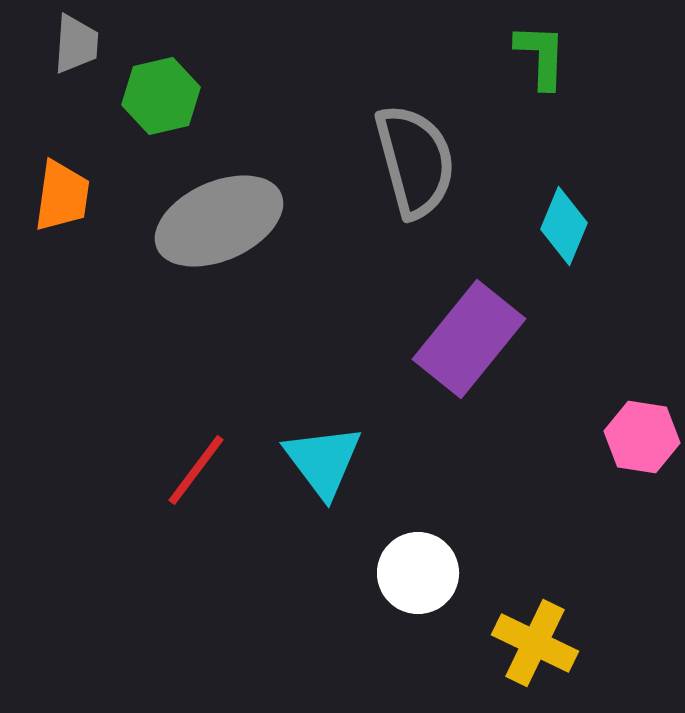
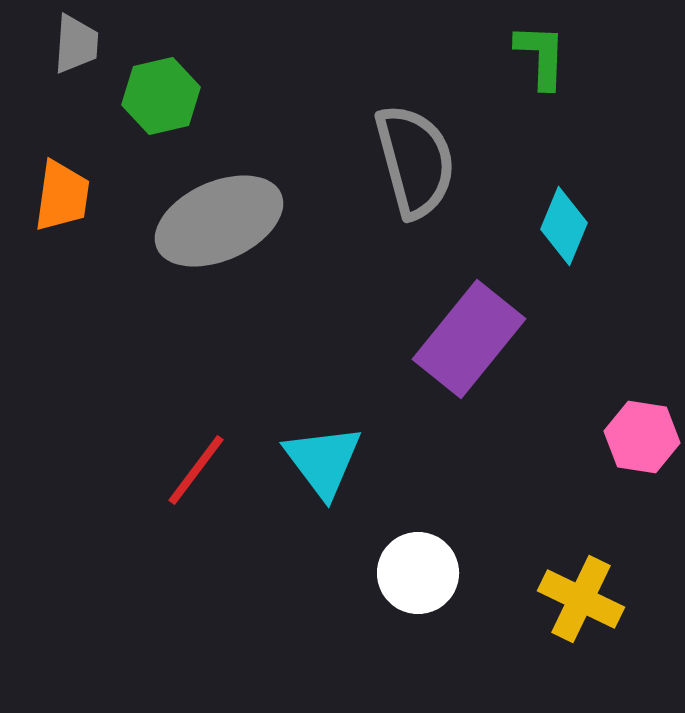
yellow cross: moved 46 px right, 44 px up
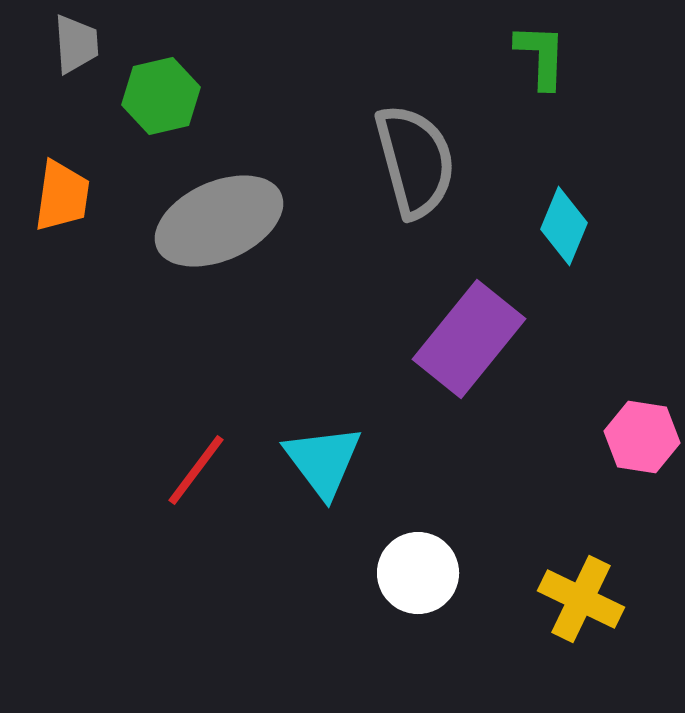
gray trapezoid: rotated 8 degrees counterclockwise
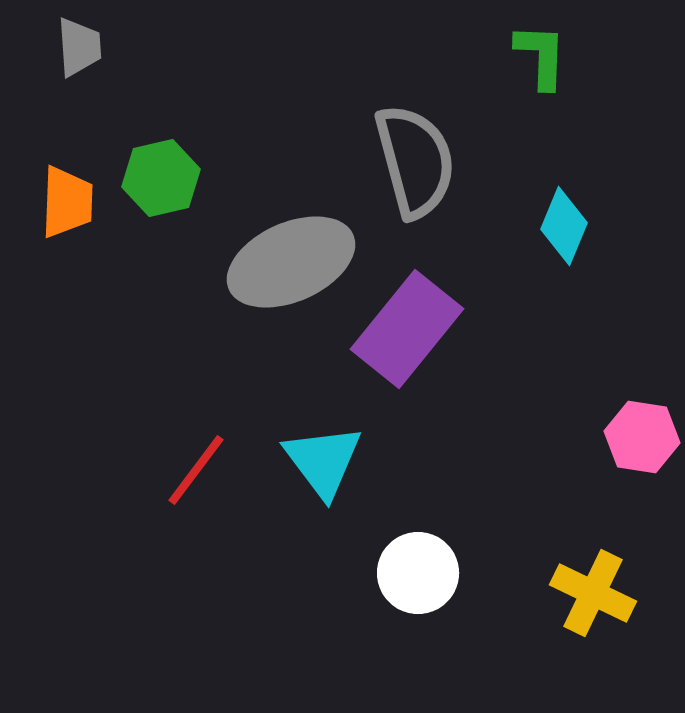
gray trapezoid: moved 3 px right, 3 px down
green hexagon: moved 82 px down
orange trapezoid: moved 5 px right, 6 px down; rotated 6 degrees counterclockwise
gray ellipse: moved 72 px right, 41 px down
purple rectangle: moved 62 px left, 10 px up
yellow cross: moved 12 px right, 6 px up
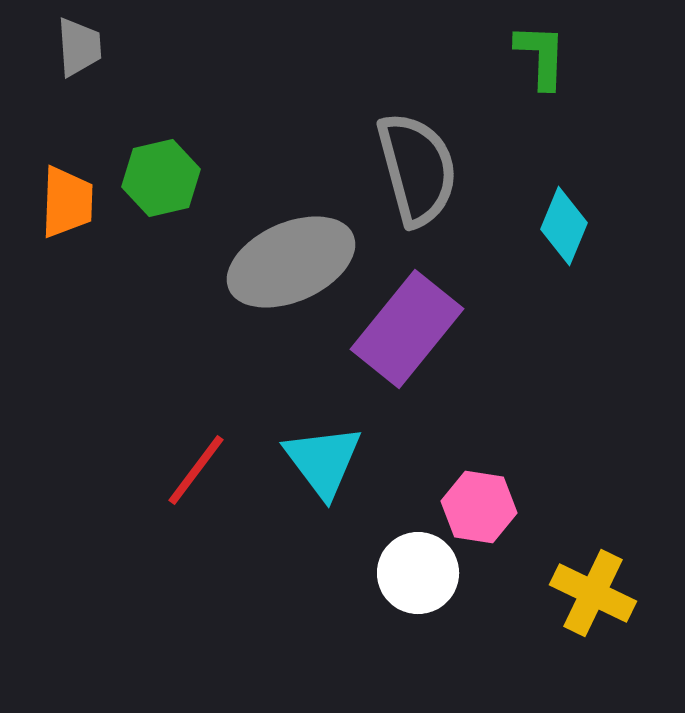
gray semicircle: moved 2 px right, 8 px down
pink hexagon: moved 163 px left, 70 px down
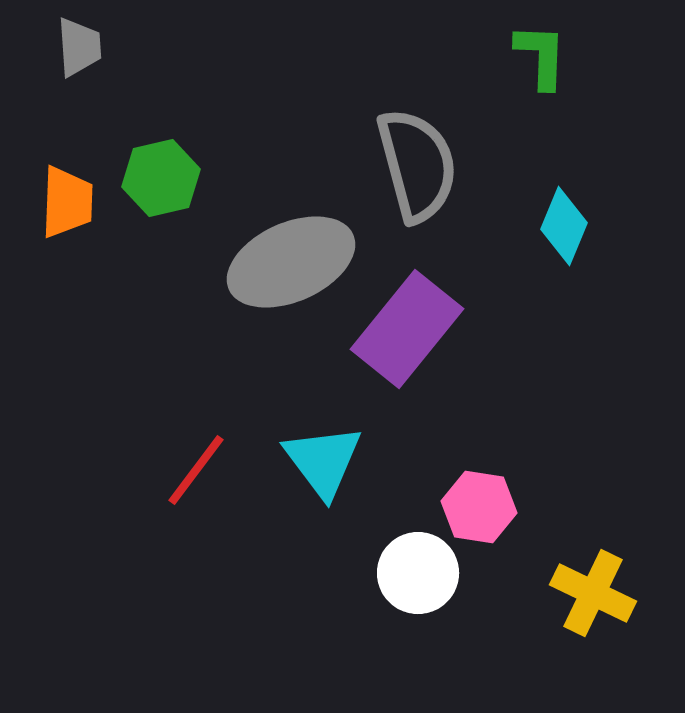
gray semicircle: moved 4 px up
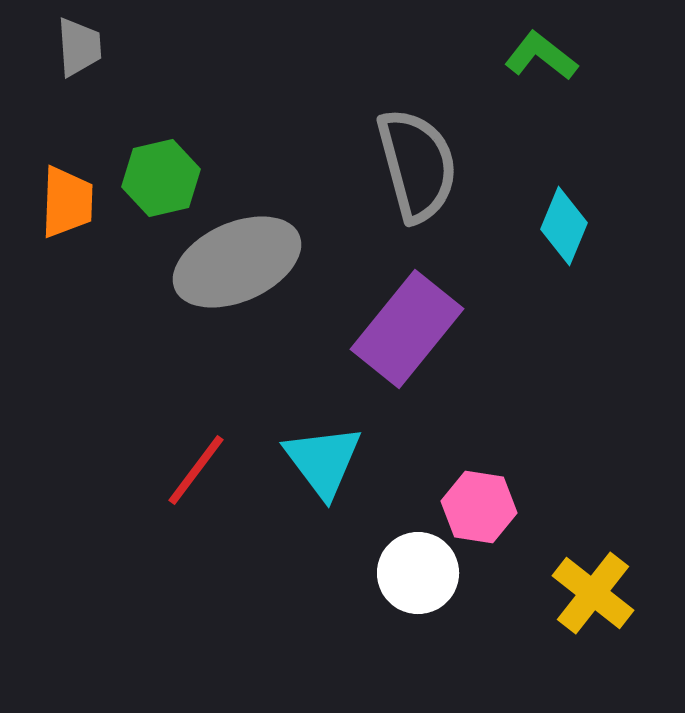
green L-shape: rotated 54 degrees counterclockwise
gray ellipse: moved 54 px left
yellow cross: rotated 12 degrees clockwise
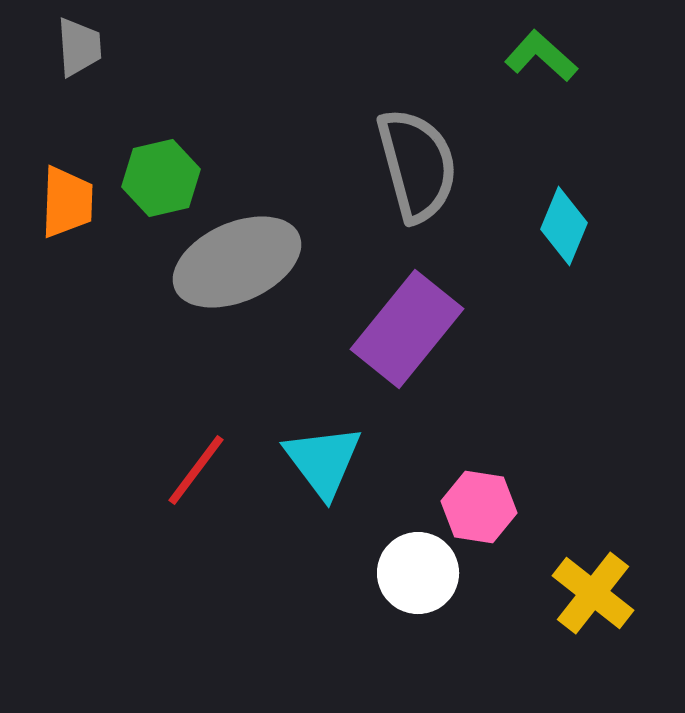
green L-shape: rotated 4 degrees clockwise
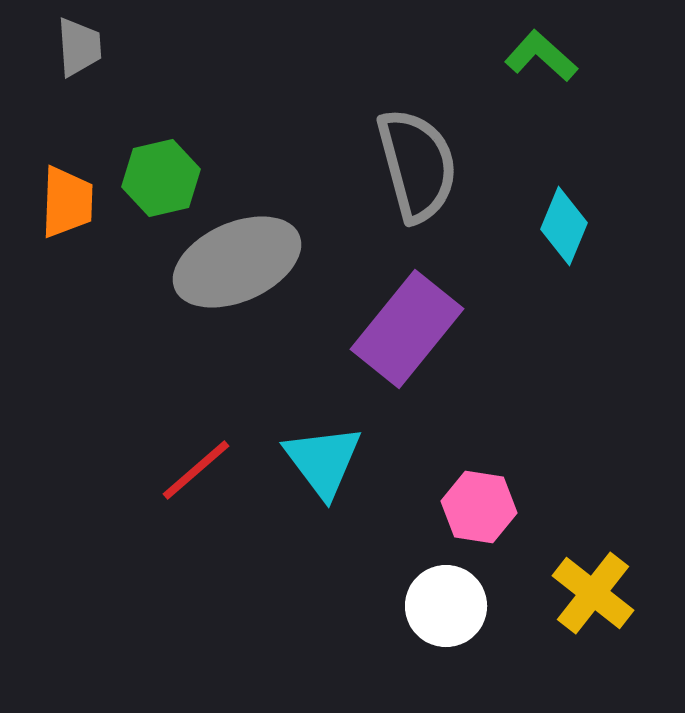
red line: rotated 12 degrees clockwise
white circle: moved 28 px right, 33 px down
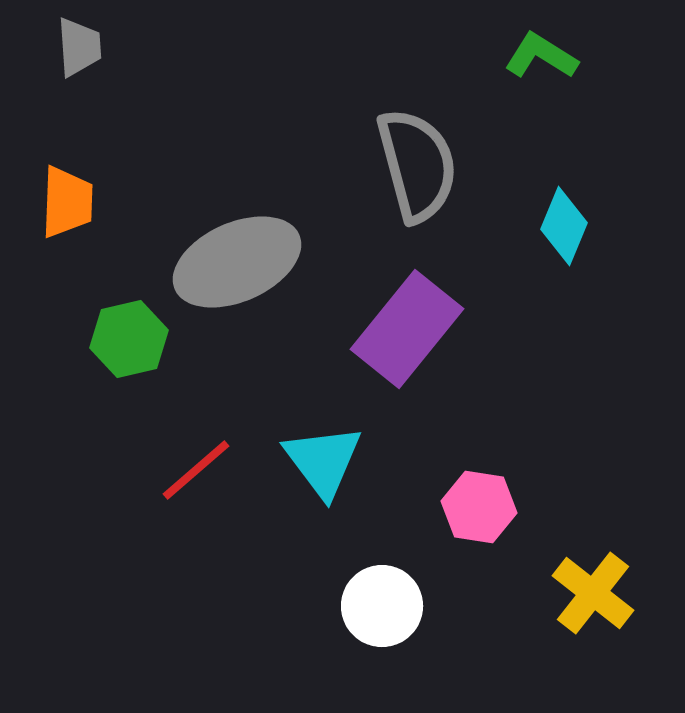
green L-shape: rotated 10 degrees counterclockwise
green hexagon: moved 32 px left, 161 px down
white circle: moved 64 px left
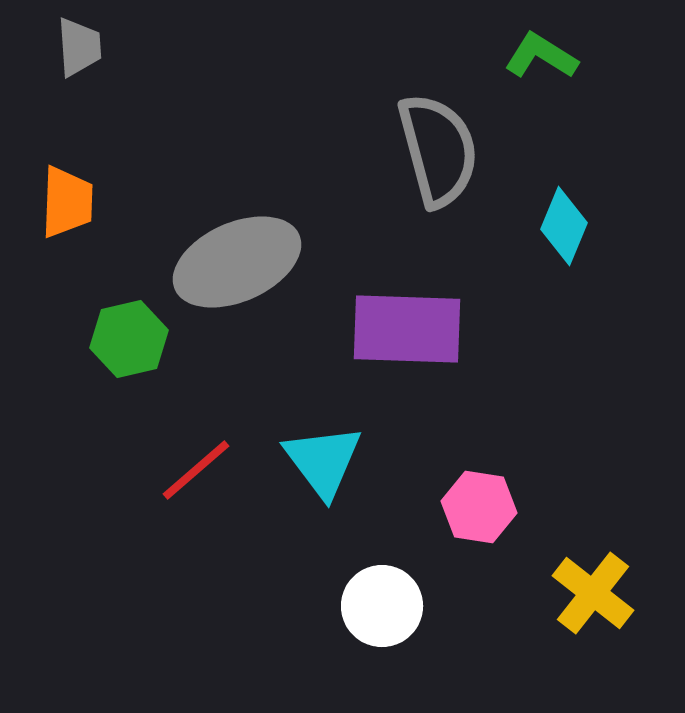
gray semicircle: moved 21 px right, 15 px up
purple rectangle: rotated 53 degrees clockwise
